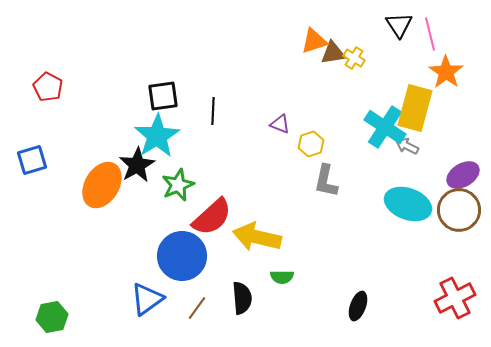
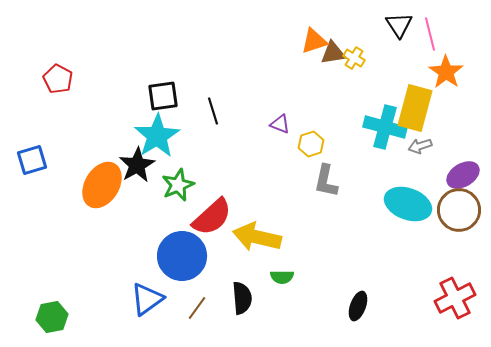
red pentagon: moved 10 px right, 8 px up
black line: rotated 20 degrees counterclockwise
cyan cross: rotated 18 degrees counterclockwise
gray arrow: moved 13 px right; rotated 45 degrees counterclockwise
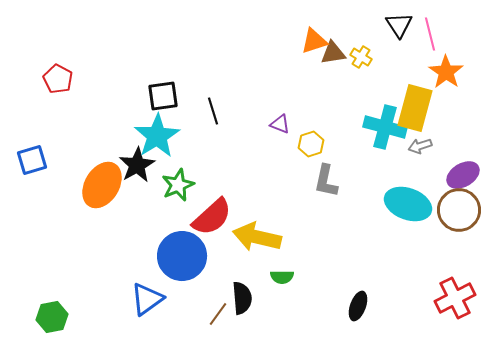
yellow cross: moved 7 px right, 1 px up
brown line: moved 21 px right, 6 px down
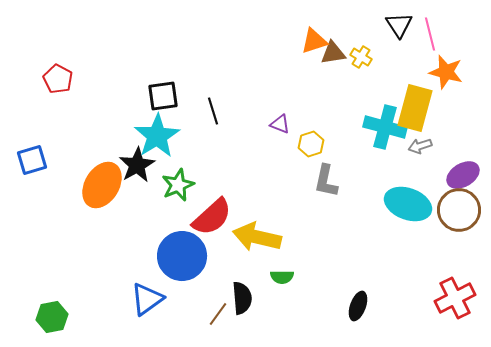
orange star: rotated 20 degrees counterclockwise
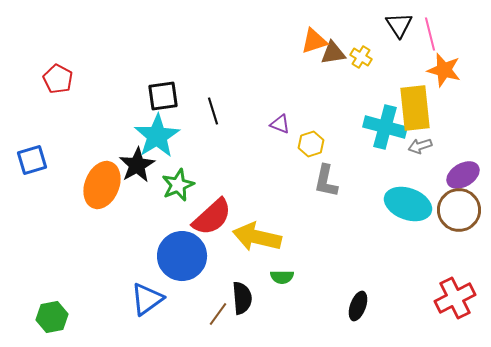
orange star: moved 2 px left, 2 px up
yellow rectangle: rotated 21 degrees counterclockwise
orange ellipse: rotated 9 degrees counterclockwise
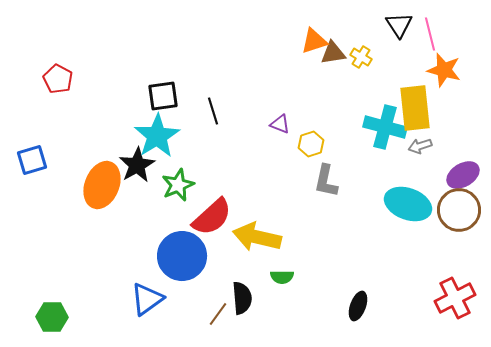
green hexagon: rotated 12 degrees clockwise
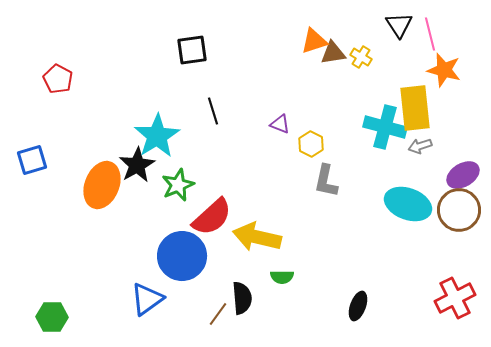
black square: moved 29 px right, 46 px up
yellow hexagon: rotated 15 degrees counterclockwise
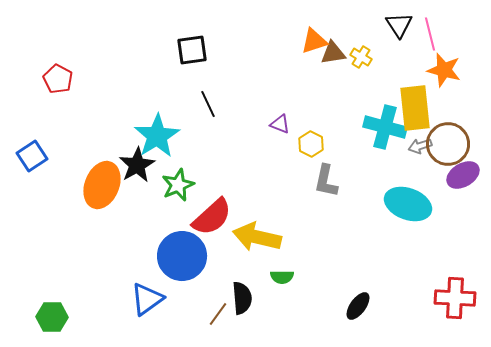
black line: moved 5 px left, 7 px up; rotated 8 degrees counterclockwise
blue square: moved 4 px up; rotated 16 degrees counterclockwise
brown circle: moved 11 px left, 66 px up
red cross: rotated 30 degrees clockwise
black ellipse: rotated 16 degrees clockwise
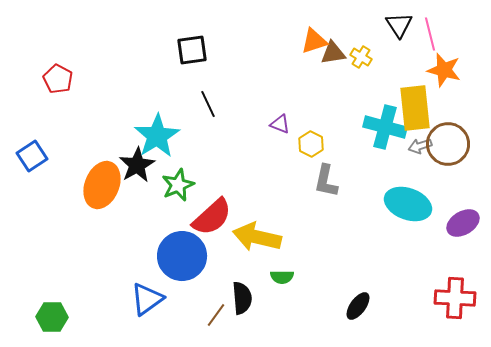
purple ellipse: moved 48 px down
brown line: moved 2 px left, 1 px down
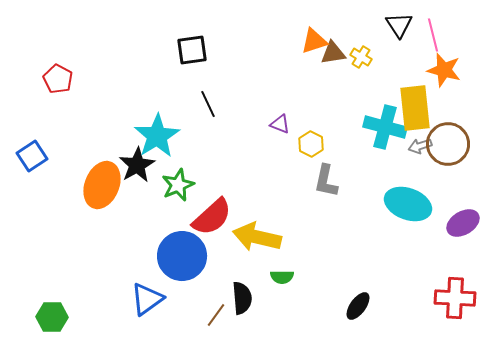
pink line: moved 3 px right, 1 px down
